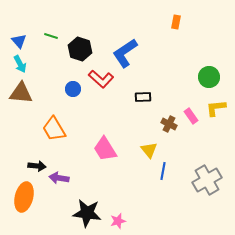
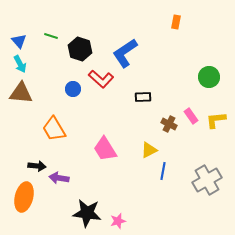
yellow L-shape: moved 12 px down
yellow triangle: rotated 42 degrees clockwise
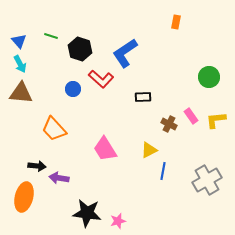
orange trapezoid: rotated 12 degrees counterclockwise
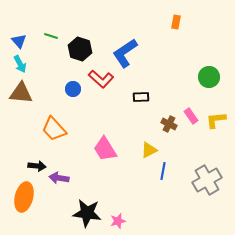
black rectangle: moved 2 px left
